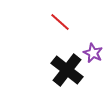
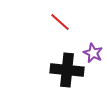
black cross: rotated 32 degrees counterclockwise
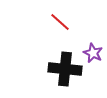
black cross: moved 2 px left, 1 px up
